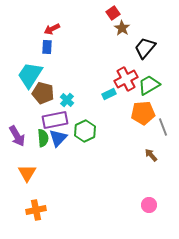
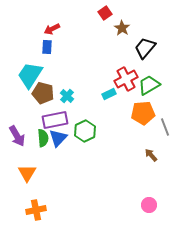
red square: moved 8 px left
cyan cross: moved 4 px up
gray line: moved 2 px right
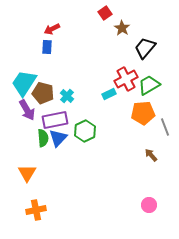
cyan trapezoid: moved 6 px left, 8 px down
purple arrow: moved 10 px right, 26 px up
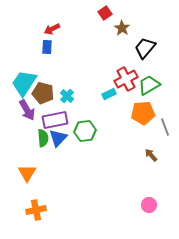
green hexagon: rotated 20 degrees clockwise
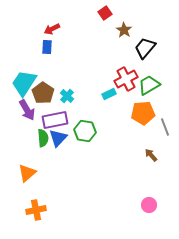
brown star: moved 2 px right, 2 px down
brown pentagon: rotated 20 degrees clockwise
green hexagon: rotated 15 degrees clockwise
orange triangle: rotated 18 degrees clockwise
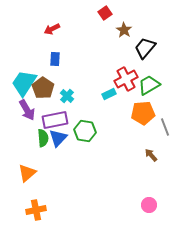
blue rectangle: moved 8 px right, 12 px down
brown pentagon: moved 5 px up
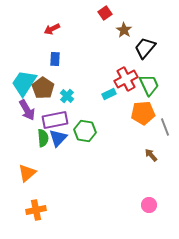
green trapezoid: rotated 95 degrees clockwise
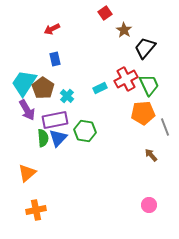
blue rectangle: rotated 16 degrees counterclockwise
cyan rectangle: moved 9 px left, 6 px up
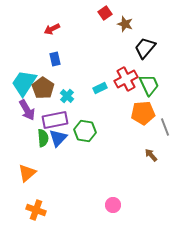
brown star: moved 1 px right, 6 px up; rotated 14 degrees counterclockwise
pink circle: moved 36 px left
orange cross: rotated 30 degrees clockwise
